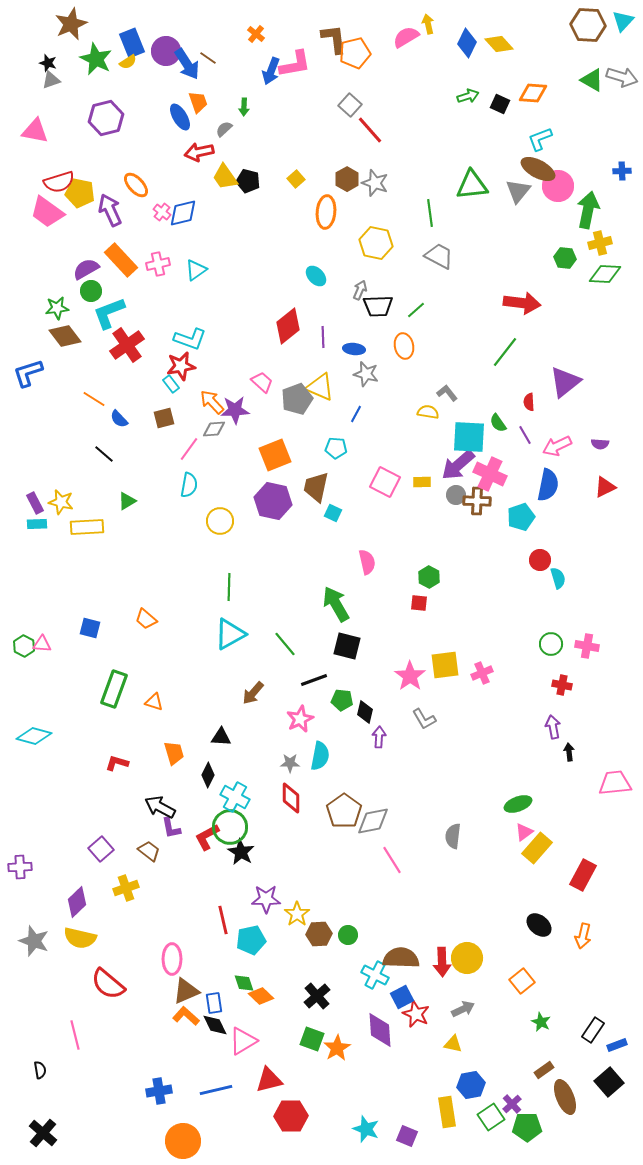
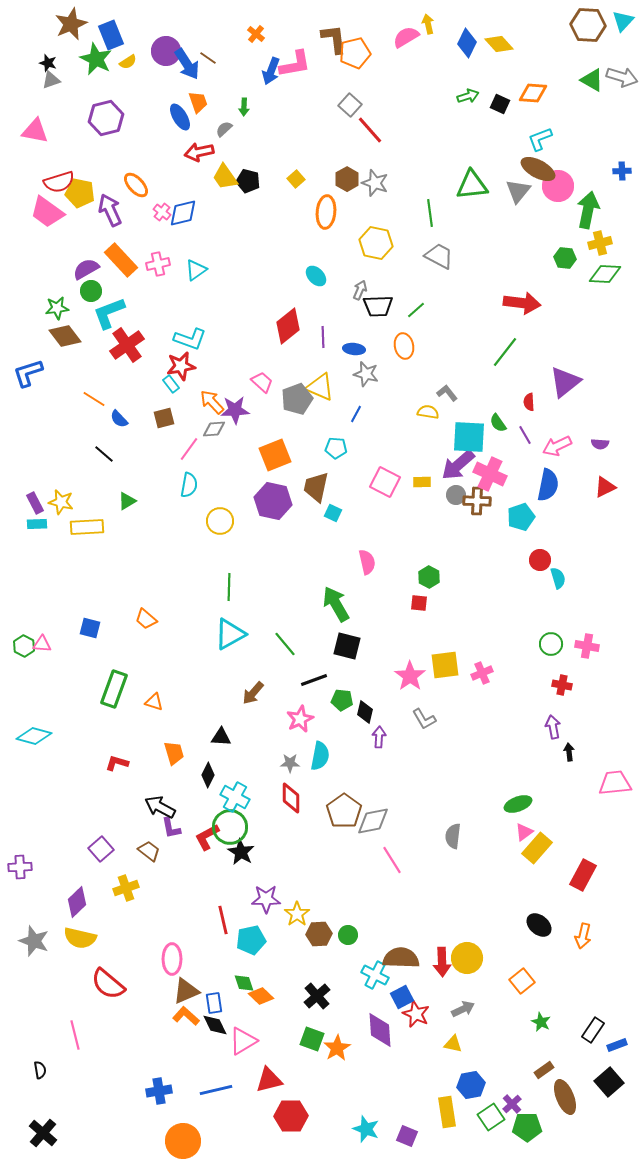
blue rectangle at (132, 43): moved 21 px left, 8 px up
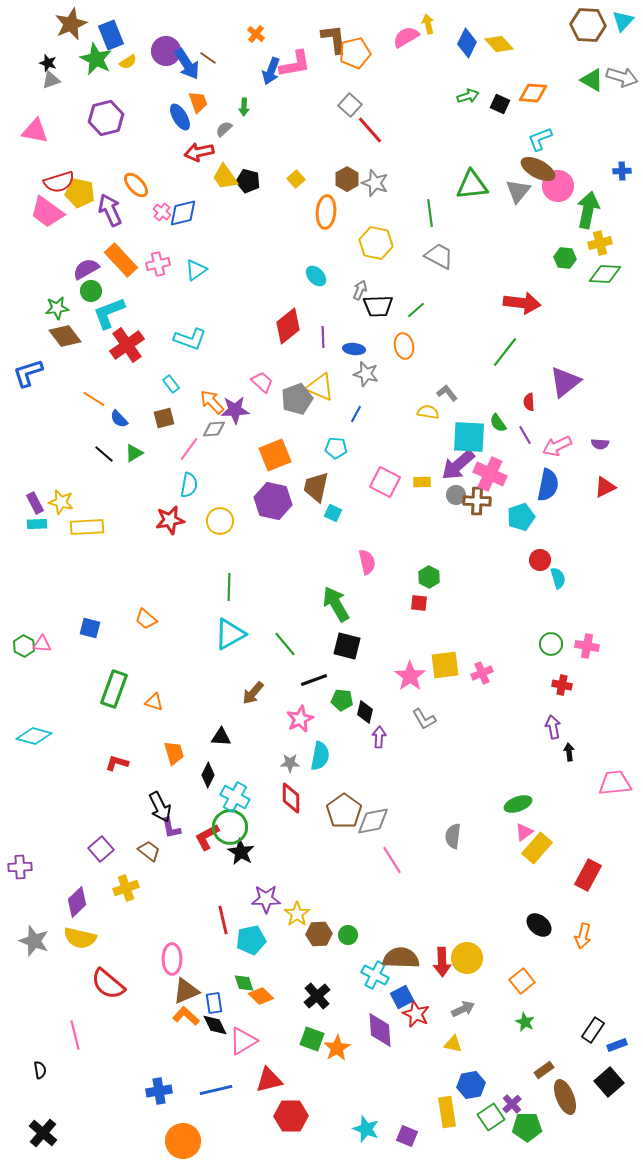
red star at (181, 366): moved 11 px left, 154 px down
green triangle at (127, 501): moved 7 px right, 48 px up
black arrow at (160, 807): rotated 144 degrees counterclockwise
red rectangle at (583, 875): moved 5 px right
green star at (541, 1022): moved 16 px left
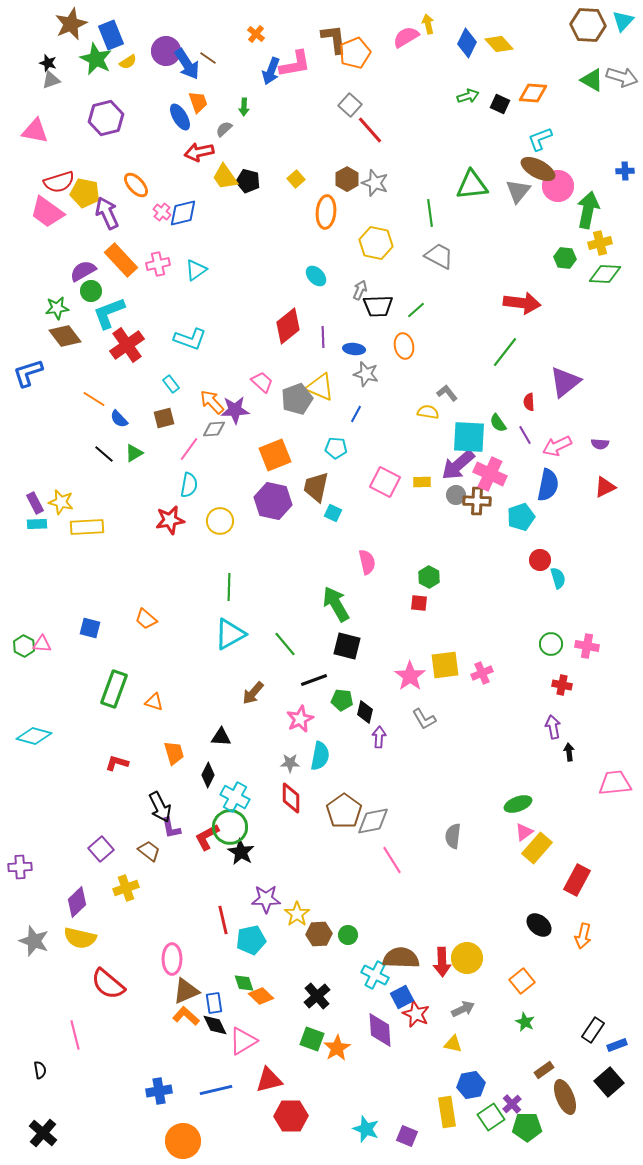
orange pentagon at (355, 53): rotated 8 degrees counterclockwise
blue cross at (622, 171): moved 3 px right
yellow pentagon at (80, 193): moved 5 px right
purple arrow at (110, 210): moved 3 px left, 3 px down
purple semicircle at (86, 269): moved 3 px left, 2 px down
red rectangle at (588, 875): moved 11 px left, 5 px down
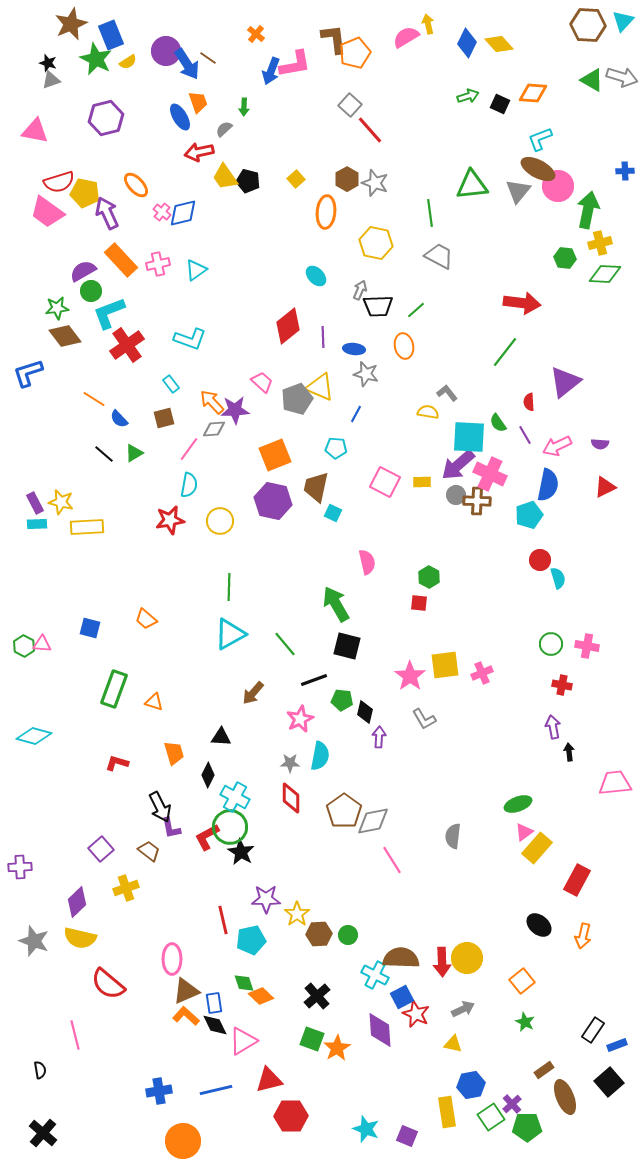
cyan pentagon at (521, 517): moved 8 px right, 2 px up
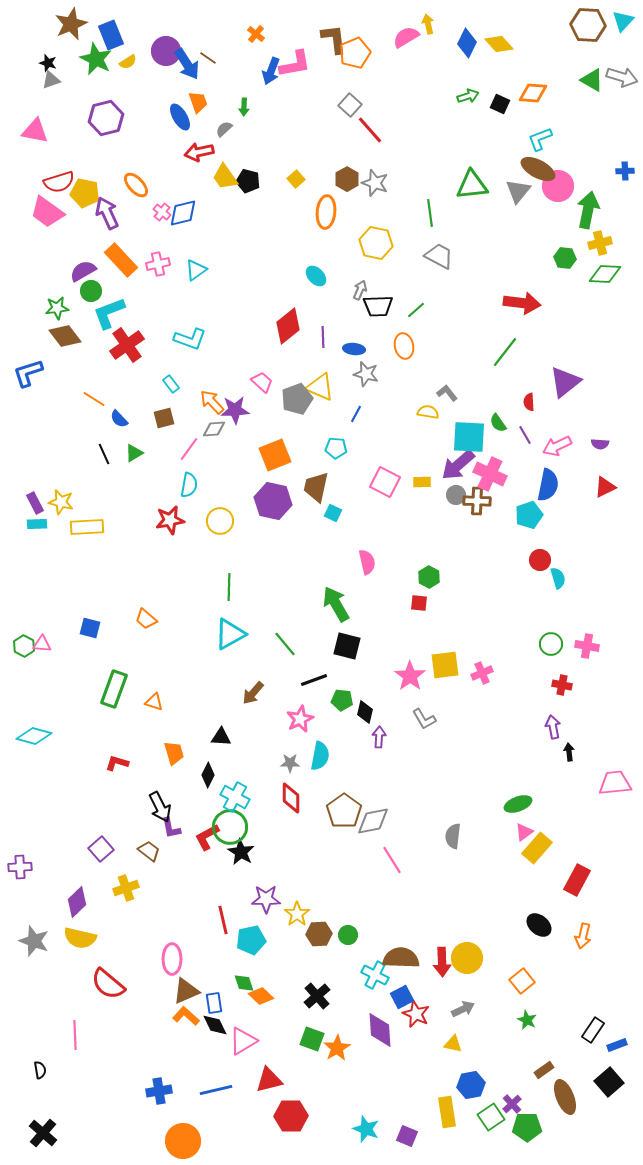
black line at (104, 454): rotated 25 degrees clockwise
green star at (525, 1022): moved 2 px right, 2 px up
pink line at (75, 1035): rotated 12 degrees clockwise
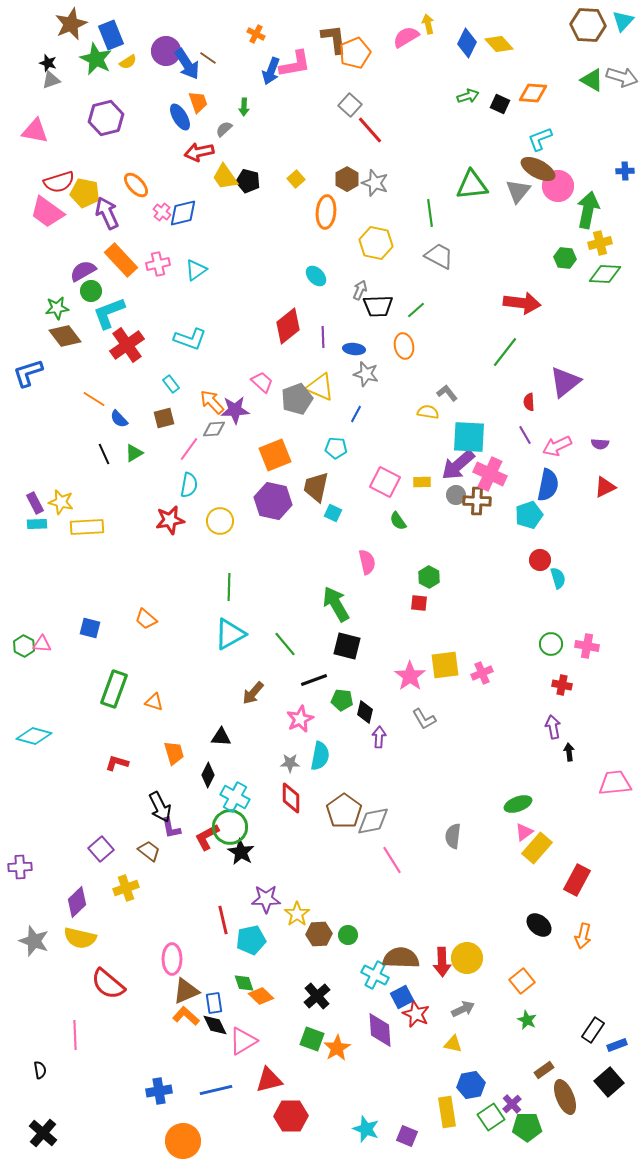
orange cross at (256, 34): rotated 12 degrees counterclockwise
green semicircle at (498, 423): moved 100 px left, 98 px down
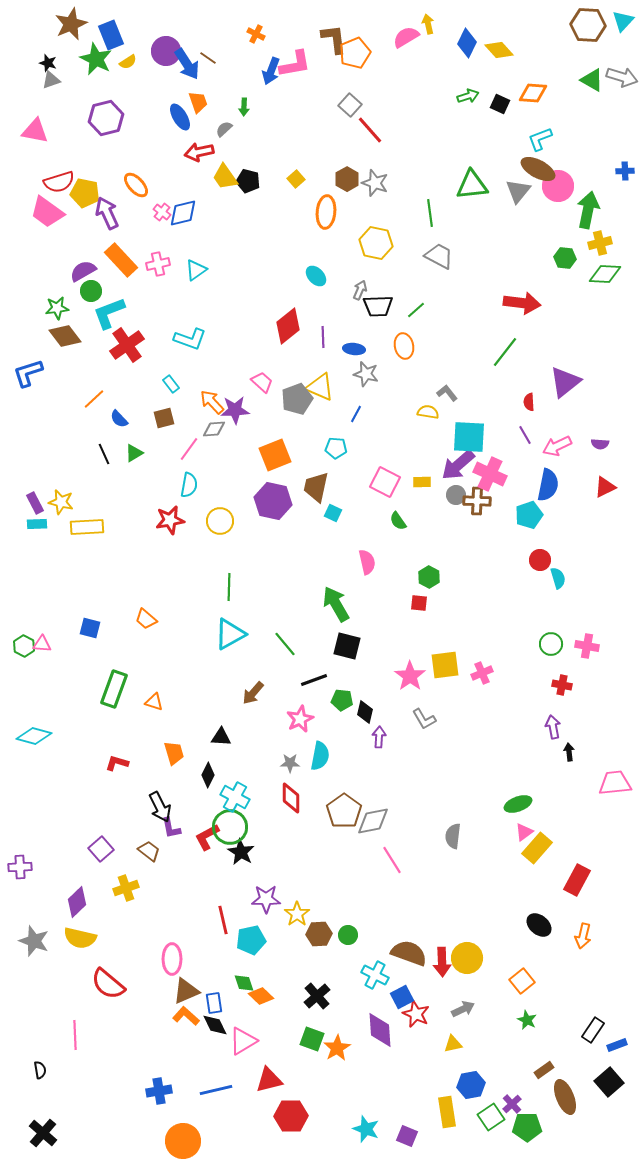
yellow diamond at (499, 44): moved 6 px down
orange line at (94, 399): rotated 75 degrees counterclockwise
brown semicircle at (401, 958): moved 8 px right, 5 px up; rotated 18 degrees clockwise
yellow triangle at (453, 1044): rotated 24 degrees counterclockwise
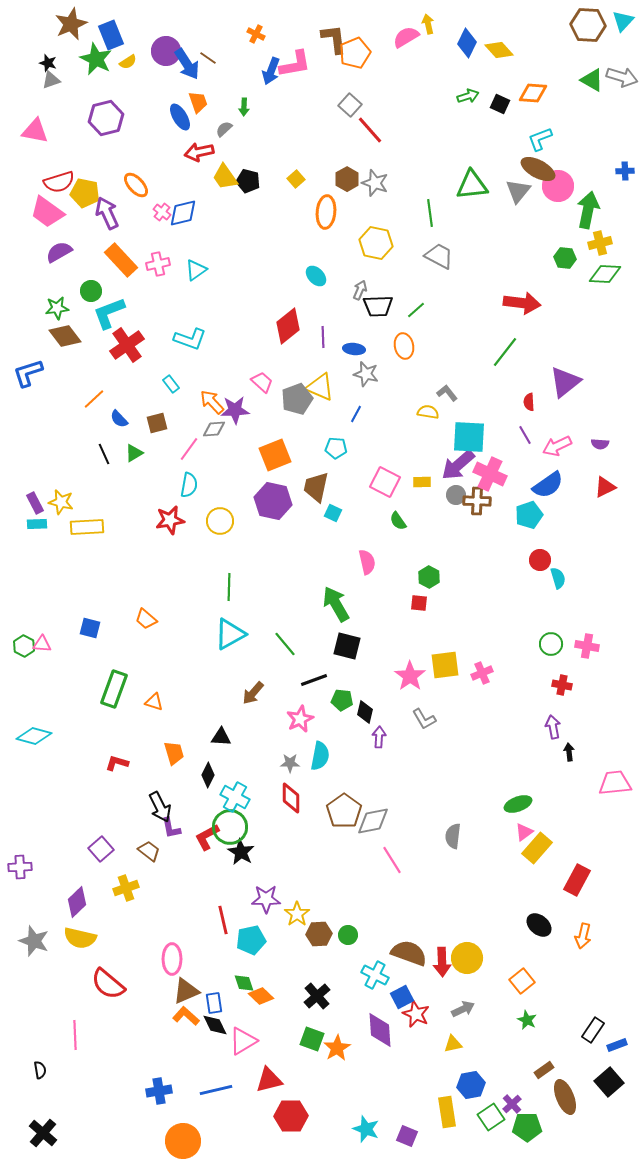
purple semicircle at (83, 271): moved 24 px left, 19 px up
brown square at (164, 418): moved 7 px left, 5 px down
blue semicircle at (548, 485): rotated 44 degrees clockwise
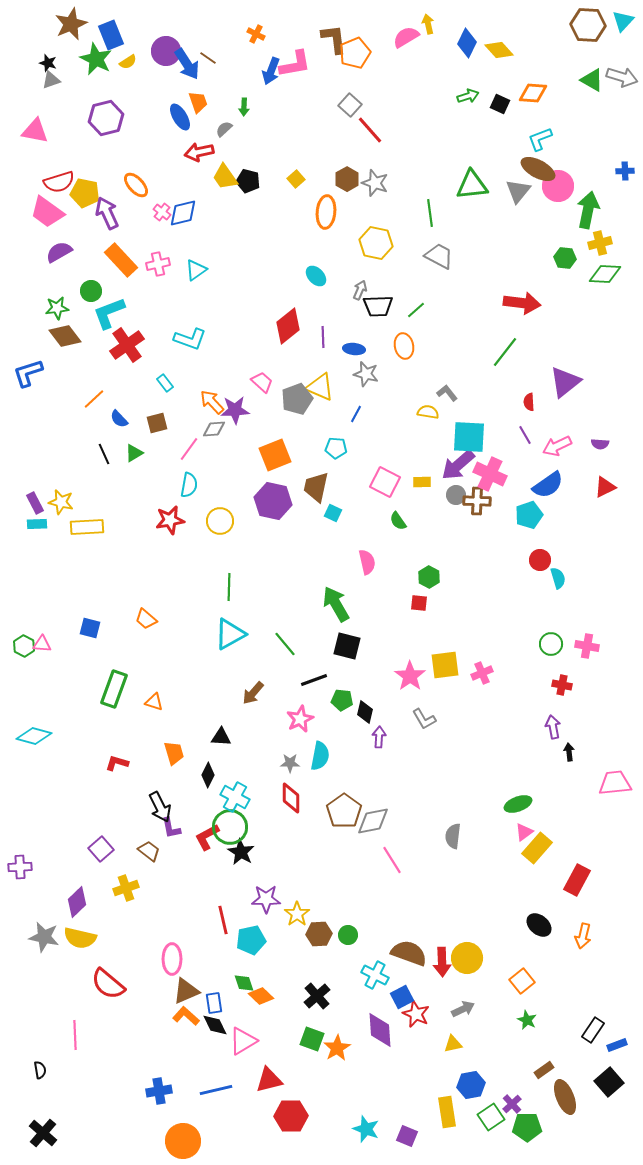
cyan rectangle at (171, 384): moved 6 px left, 1 px up
gray star at (34, 941): moved 10 px right, 4 px up; rotated 8 degrees counterclockwise
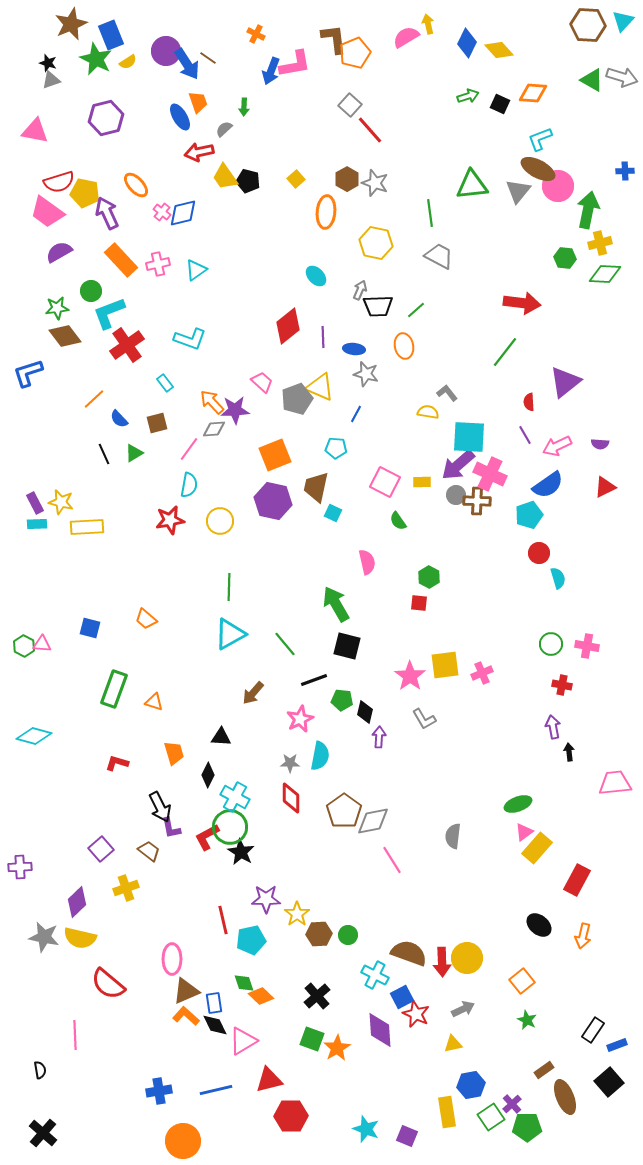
red circle at (540, 560): moved 1 px left, 7 px up
